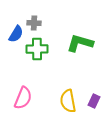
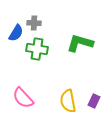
blue semicircle: moved 1 px up
green cross: rotated 10 degrees clockwise
pink semicircle: rotated 115 degrees clockwise
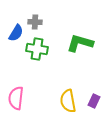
gray cross: moved 1 px right, 1 px up
pink semicircle: moved 7 px left; rotated 50 degrees clockwise
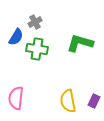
gray cross: rotated 32 degrees counterclockwise
blue semicircle: moved 4 px down
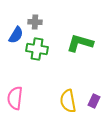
gray cross: rotated 32 degrees clockwise
blue semicircle: moved 2 px up
pink semicircle: moved 1 px left
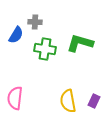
green cross: moved 8 px right
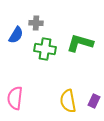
gray cross: moved 1 px right, 1 px down
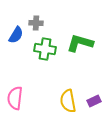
purple rectangle: rotated 40 degrees clockwise
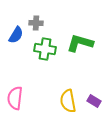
purple rectangle: rotated 56 degrees clockwise
